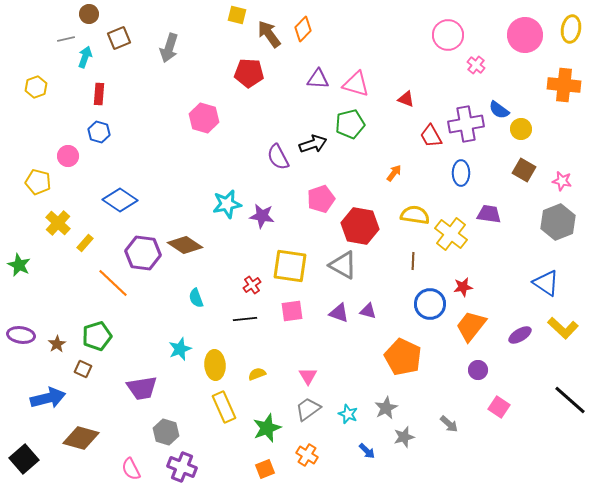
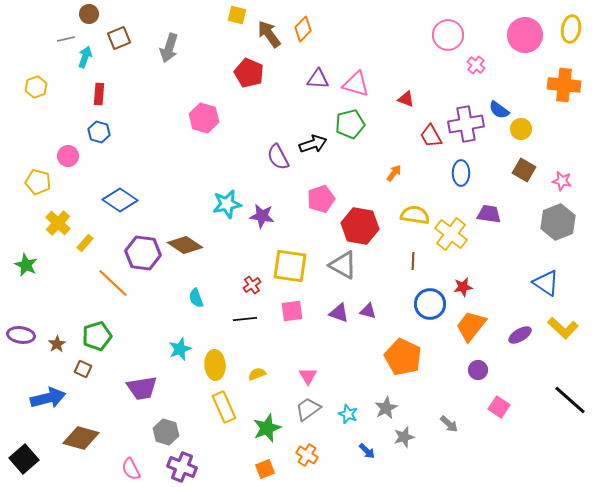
red pentagon at (249, 73): rotated 20 degrees clockwise
green star at (19, 265): moved 7 px right
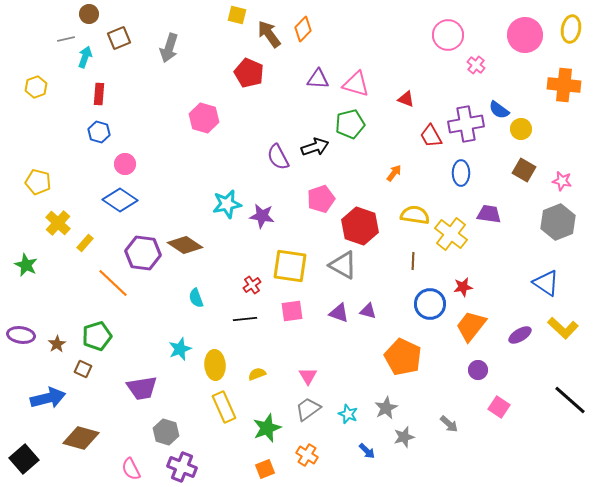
black arrow at (313, 144): moved 2 px right, 3 px down
pink circle at (68, 156): moved 57 px right, 8 px down
red hexagon at (360, 226): rotated 9 degrees clockwise
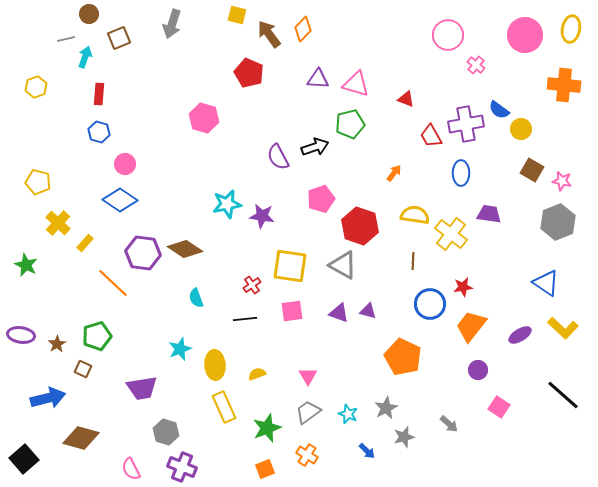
gray arrow at (169, 48): moved 3 px right, 24 px up
brown square at (524, 170): moved 8 px right
brown diamond at (185, 245): moved 4 px down
black line at (570, 400): moved 7 px left, 5 px up
gray trapezoid at (308, 409): moved 3 px down
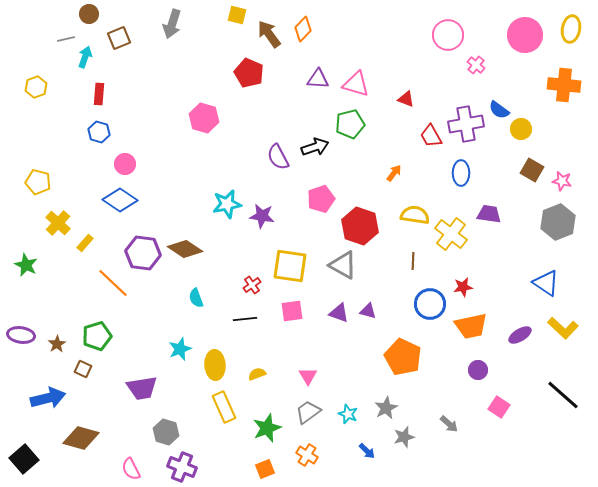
orange trapezoid at (471, 326): rotated 140 degrees counterclockwise
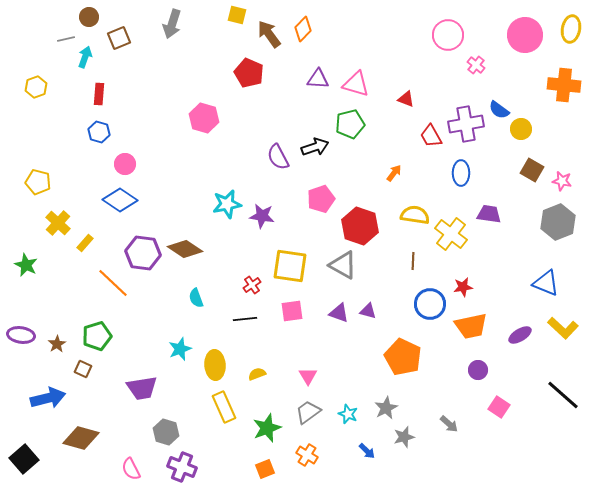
brown circle at (89, 14): moved 3 px down
blue triangle at (546, 283): rotated 12 degrees counterclockwise
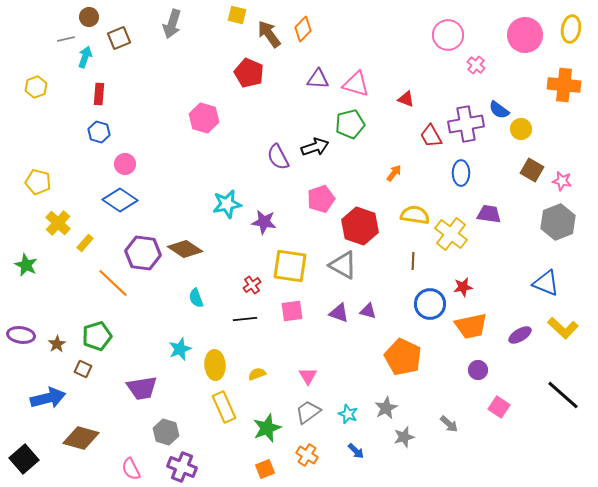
purple star at (262, 216): moved 2 px right, 6 px down
blue arrow at (367, 451): moved 11 px left
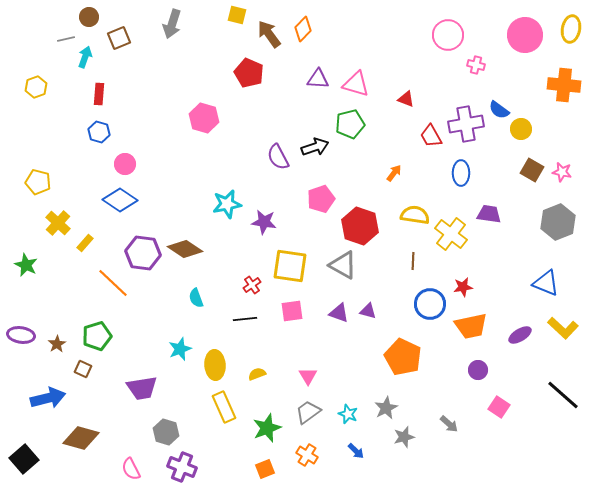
pink cross at (476, 65): rotated 24 degrees counterclockwise
pink star at (562, 181): moved 9 px up
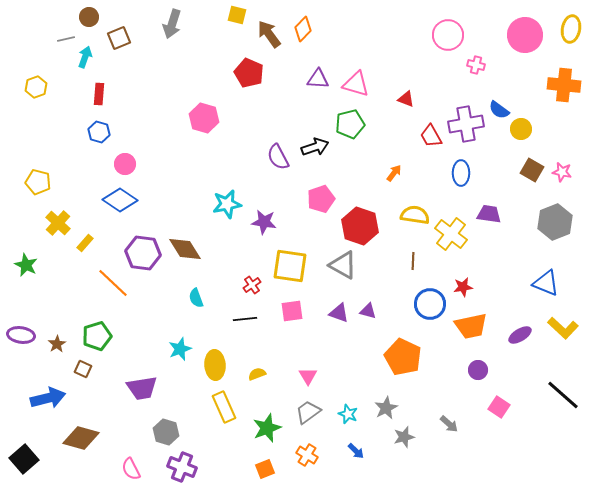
gray hexagon at (558, 222): moved 3 px left
brown diamond at (185, 249): rotated 24 degrees clockwise
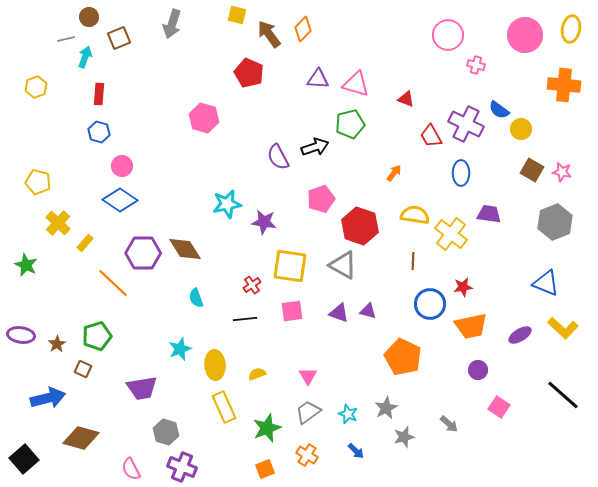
purple cross at (466, 124): rotated 36 degrees clockwise
pink circle at (125, 164): moved 3 px left, 2 px down
purple hexagon at (143, 253): rotated 8 degrees counterclockwise
